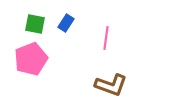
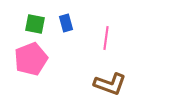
blue rectangle: rotated 48 degrees counterclockwise
brown L-shape: moved 1 px left, 1 px up
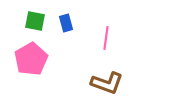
green square: moved 3 px up
pink pentagon: rotated 8 degrees counterclockwise
brown L-shape: moved 3 px left, 1 px up
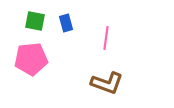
pink pentagon: rotated 24 degrees clockwise
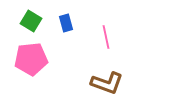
green square: moved 4 px left; rotated 20 degrees clockwise
pink line: moved 1 px up; rotated 20 degrees counterclockwise
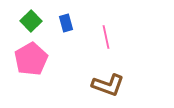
green square: rotated 15 degrees clockwise
pink pentagon: rotated 24 degrees counterclockwise
brown L-shape: moved 1 px right, 2 px down
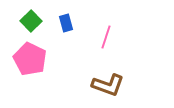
pink line: rotated 30 degrees clockwise
pink pentagon: moved 1 px left; rotated 16 degrees counterclockwise
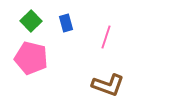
pink pentagon: moved 1 px right, 1 px up; rotated 12 degrees counterclockwise
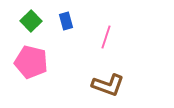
blue rectangle: moved 2 px up
pink pentagon: moved 4 px down
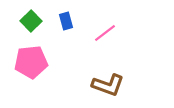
pink line: moved 1 px left, 4 px up; rotated 35 degrees clockwise
pink pentagon: rotated 20 degrees counterclockwise
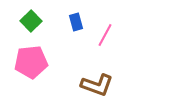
blue rectangle: moved 10 px right, 1 px down
pink line: moved 2 px down; rotated 25 degrees counterclockwise
brown L-shape: moved 11 px left
